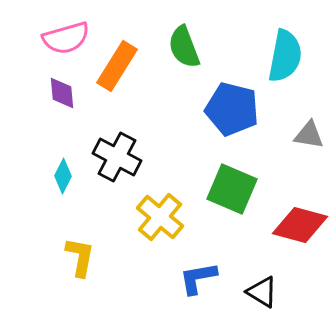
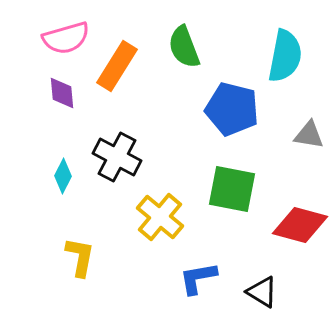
green square: rotated 12 degrees counterclockwise
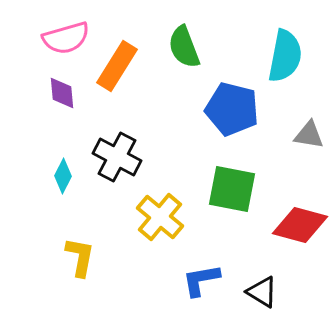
blue L-shape: moved 3 px right, 2 px down
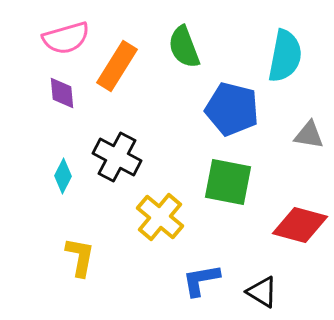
green square: moved 4 px left, 7 px up
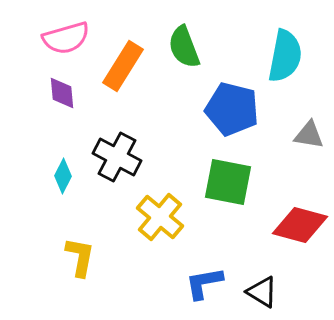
orange rectangle: moved 6 px right
blue L-shape: moved 3 px right, 3 px down
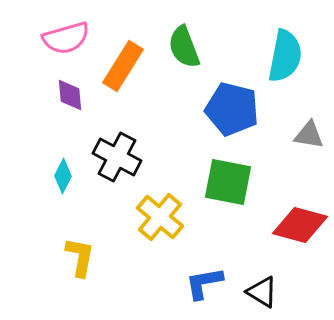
purple diamond: moved 8 px right, 2 px down
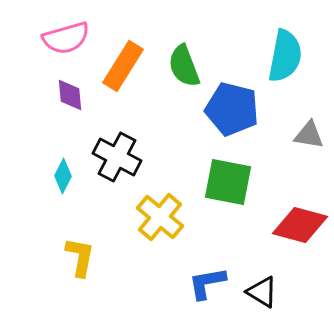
green semicircle: moved 19 px down
blue L-shape: moved 3 px right
